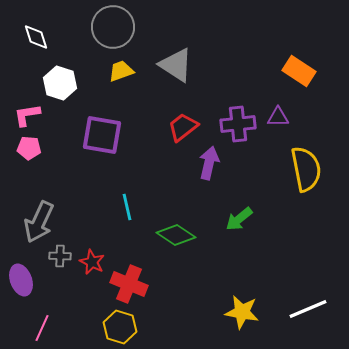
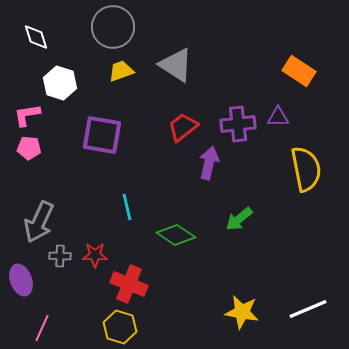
red star: moved 3 px right, 7 px up; rotated 25 degrees counterclockwise
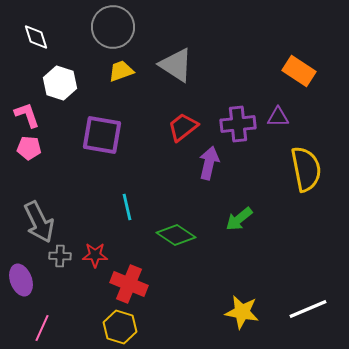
pink L-shape: rotated 80 degrees clockwise
gray arrow: rotated 51 degrees counterclockwise
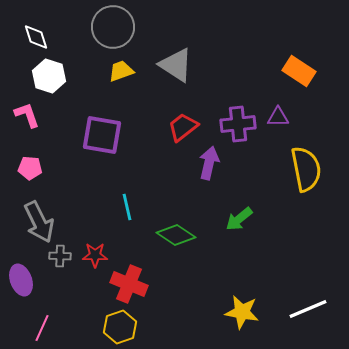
white hexagon: moved 11 px left, 7 px up
pink pentagon: moved 1 px right, 20 px down
yellow hexagon: rotated 24 degrees clockwise
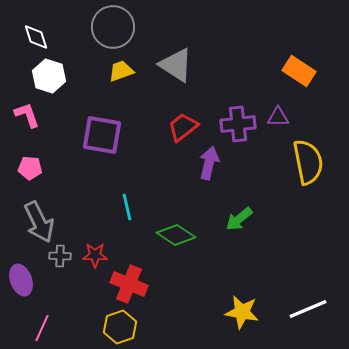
yellow semicircle: moved 2 px right, 7 px up
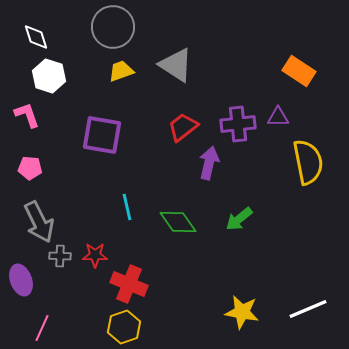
green diamond: moved 2 px right, 13 px up; rotated 21 degrees clockwise
yellow hexagon: moved 4 px right
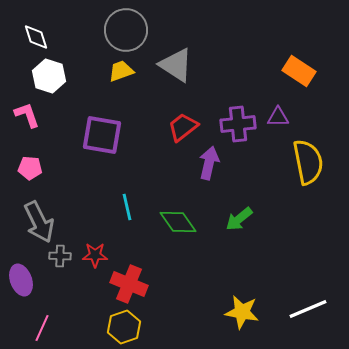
gray circle: moved 13 px right, 3 px down
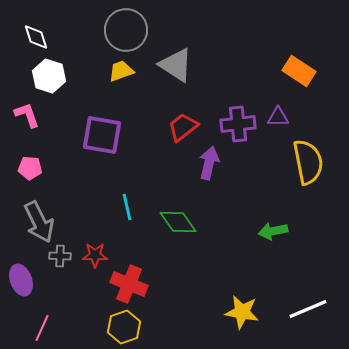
green arrow: moved 34 px right, 12 px down; rotated 28 degrees clockwise
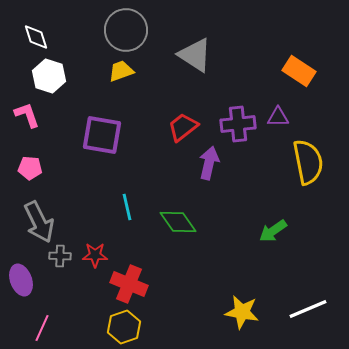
gray triangle: moved 19 px right, 10 px up
green arrow: rotated 24 degrees counterclockwise
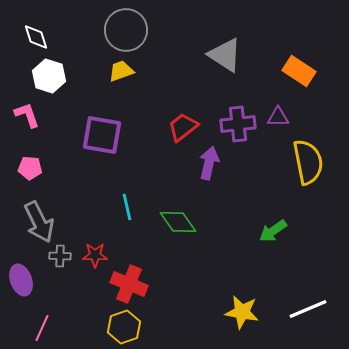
gray triangle: moved 30 px right
